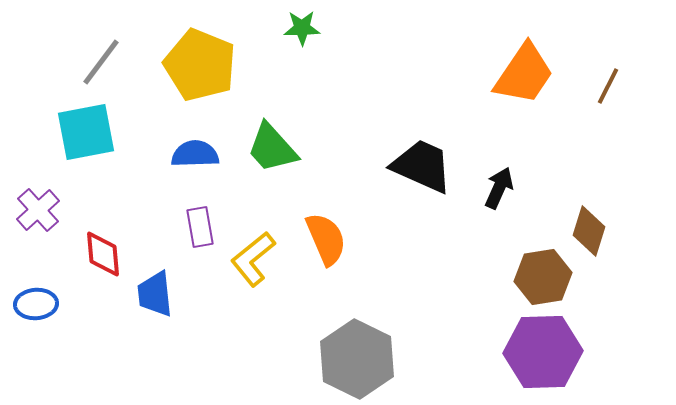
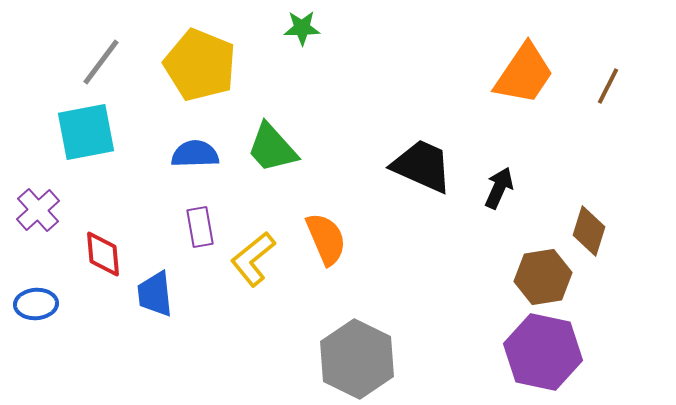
purple hexagon: rotated 14 degrees clockwise
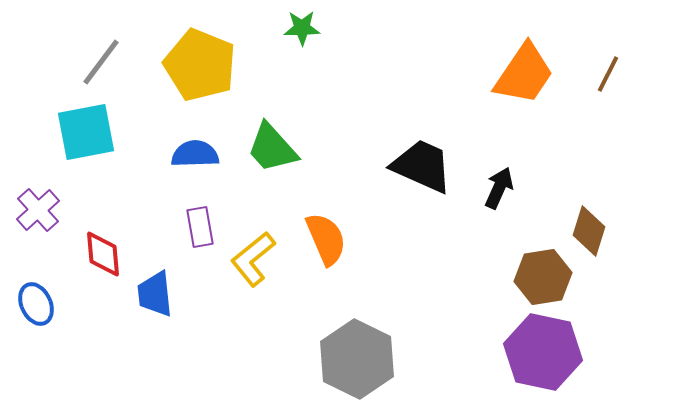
brown line: moved 12 px up
blue ellipse: rotated 69 degrees clockwise
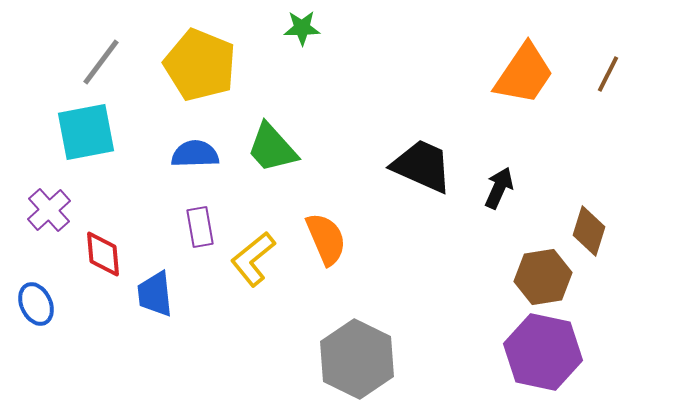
purple cross: moved 11 px right
